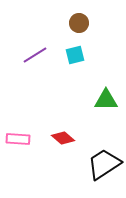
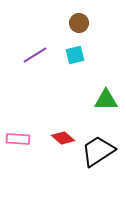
black trapezoid: moved 6 px left, 13 px up
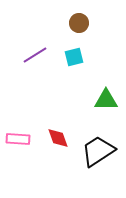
cyan square: moved 1 px left, 2 px down
red diamond: moved 5 px left; rotated 30 degrees clockwise
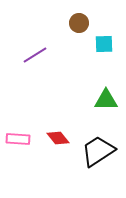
cyan square: moved 30 px right, 13 px up; rotated 12 degrees clockwise
red diamond: rotated 20 degrees counterclockwise
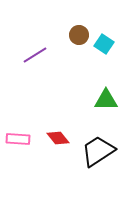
brown circle: moved 12 px down
cyan square: rotated 36 degrees clockwise
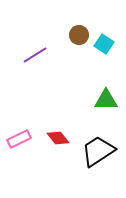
pink rectangle: moved 1 px right; rotated 30 degrees counterclockwise
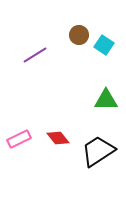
cyan square: moved 1 px down
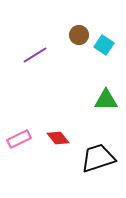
black trapezoid: moved 7 px down; rotated 15 degrees clockwise
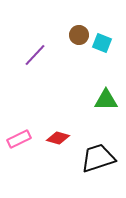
cyan square: moved 2 px left, 2 px up; rotated 12 degrees counterclockwise
purple line: rotated 15 degrees counterclockwise
red diamond: rotated 35 degrees counterclockwise
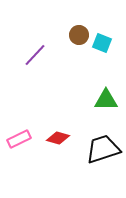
black trapezoid: moved 5 px right, 9 px up
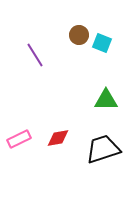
purple line: rotated 75 degrees counterclockwise
red diamond: rotated 25 degrees counterclockwise
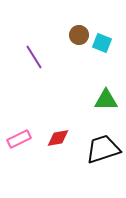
purple line: moved 1 px left, 2 px down
